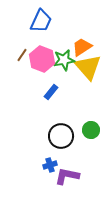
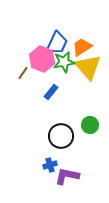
blue trapezoid: moved 16 px right, 22 px down
brown line: moved 1 px right, 18 px down
green star: moved 2 px down
green circle: moved 1 px left, 5 px up
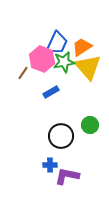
blue rectangle: rotated 21 degrees clockwise
blue cross: rotated 16 degrees clockwise
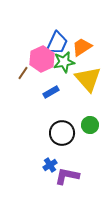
pink hexagon: rotated 15 degrees clockwise
yellow triangle: moved 12 px down
black circle: moved 1 px right, 3 px up
blue cross: rotated 32 degrees counterclockwise
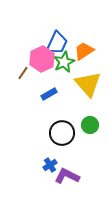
orange trapezoid: moved 2 px right, 4 px down
green star: rotated 15 degrees counterclockwise
yellow triangle: moved 5 px down
blue rectangle: moved 2 px left, 2 px down
purple L-shape: rotated 15 degrees clockwise
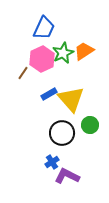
blue trapezoid: moved 13 px left, 15 px up
green star: moved 1 px left, 9 px up
yellow triangle: moved 17 px left, 15 px down
blue cross: moved 2 px right, 3 px up
